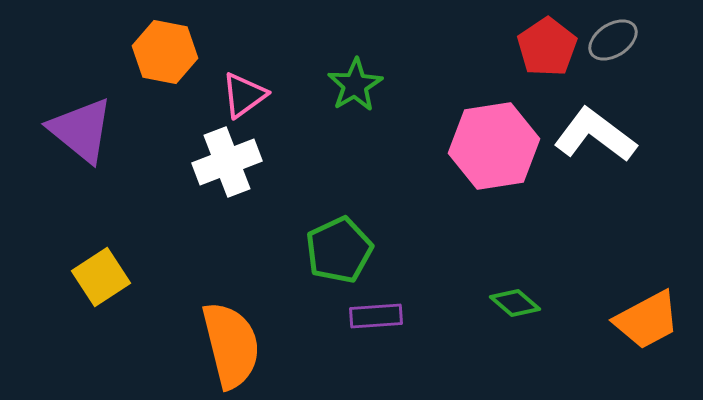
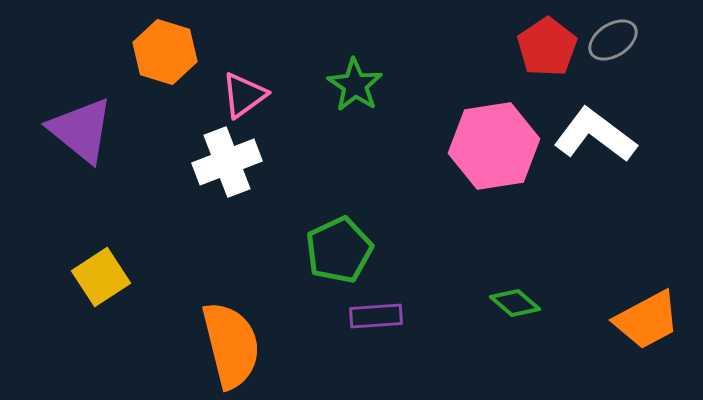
orange hexagon: rotated 6 degrees clockwise
green star: rotated 8 degrees counterclockwise
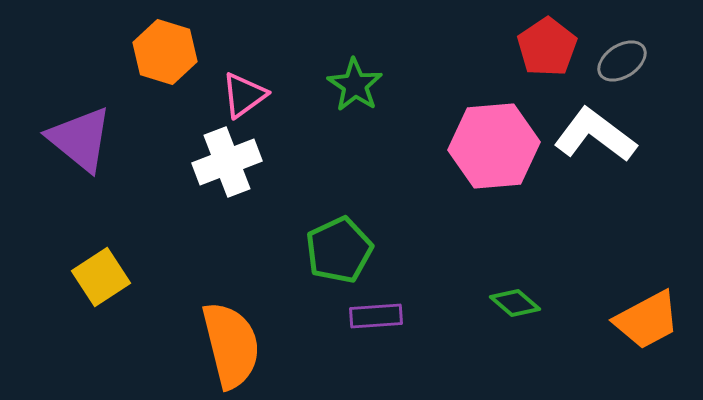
gray ellipse: moved 9 px right, 21 px down
purple triangle: moved 1 px left, 9 px down
pink hexagon: rotated 4 degrees clockwise
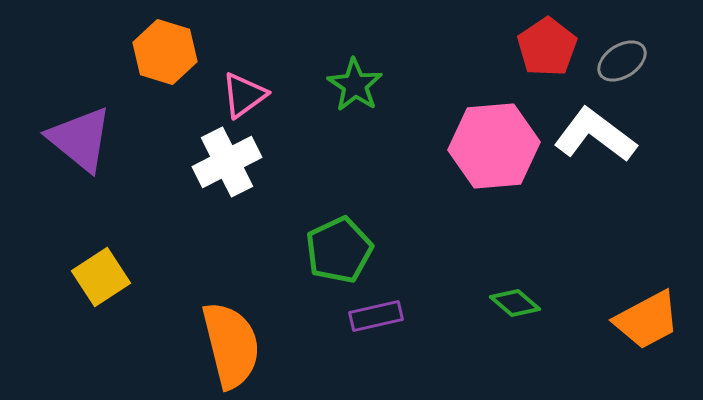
white cross: rotated 6 degrees counterclockwise
purple rectangle: rotated 9 degrees counterclockwise
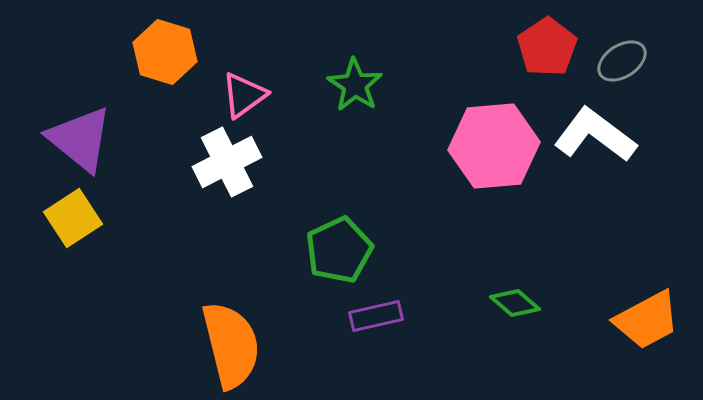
yellow square: moved 28 px left, 59 px up
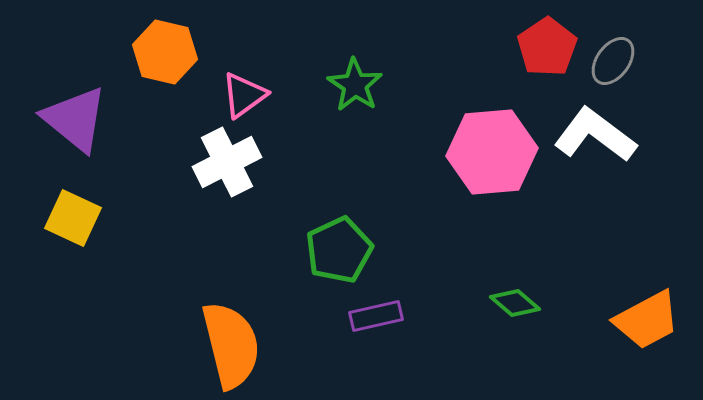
orange hexagon: rotated 4 degrees counterclockwise
gray ellipse: moved 9 px left; rotated 21 degrees counterclockwise
purple triangle: moved 5 px left, 20 px up
pink hexagon: moved 2 px left, 6 px down
yellow square: rotated 32 degrees counterclockwise
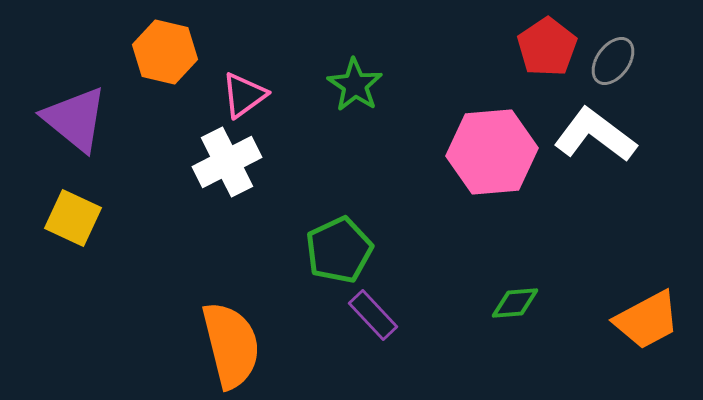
green diamond: rotated 45 degrees counterclockwise
purple rectangle: moved 3 px left, 1 px up; rotated 60 degrees clockwise
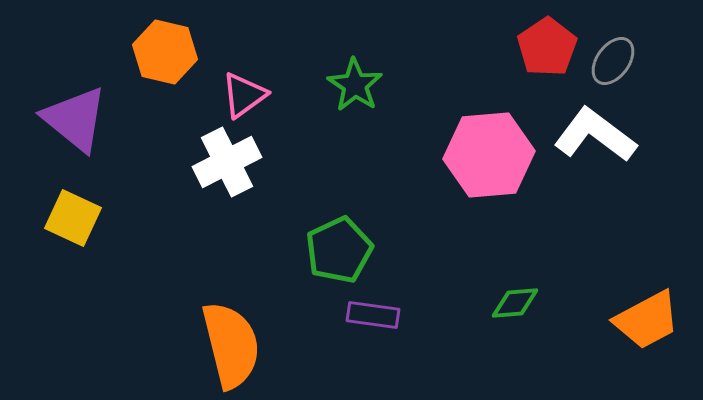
pink hexagon: moved 3 px left, 3 px down
purple rectangle: rotated 39 degrees counterclockwise
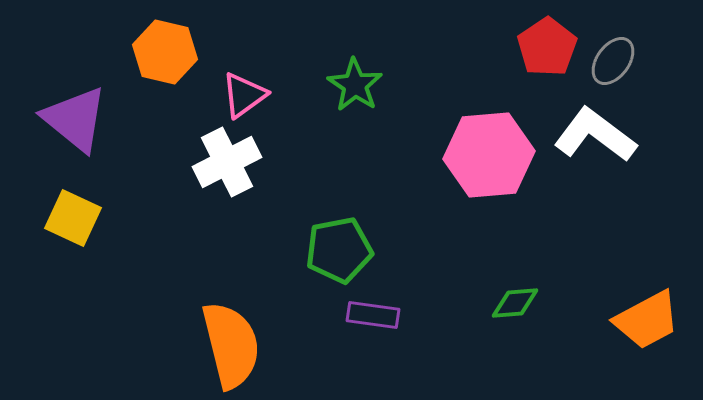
green pentagon: rotated 14 degrees clockwise
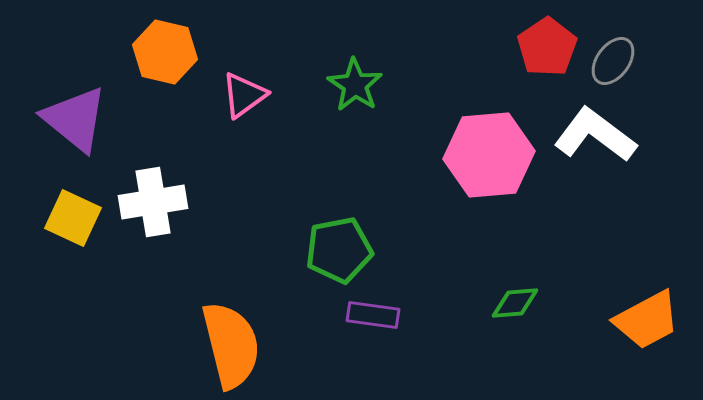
white cross: moved 74 px left, 40 px down; rotated 18 degrees clockwise
